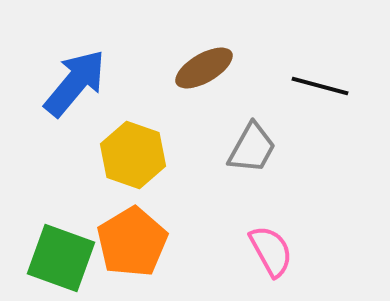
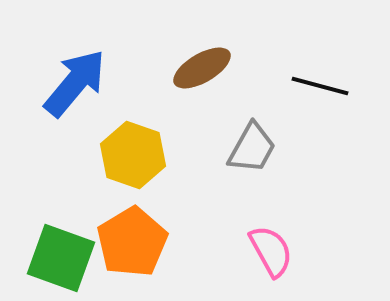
brown ellipse: moved 2 px left
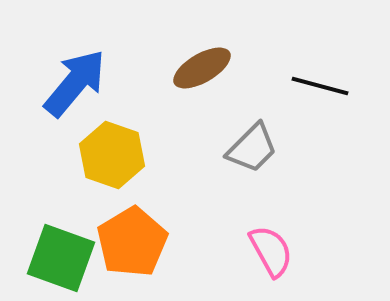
gray trapezoid: rotated 16 degrees clockwise
yellow hexagon: moved 21 px left
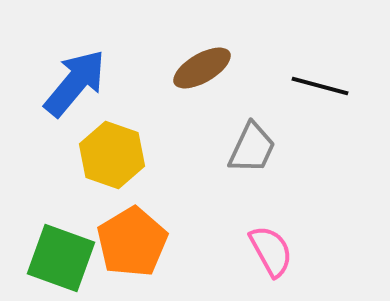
gray trapezoid: rotated 20 degrees counterclockwise
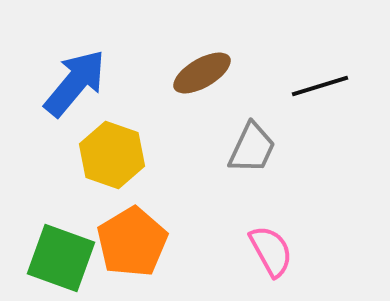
brown ellipse: moved 5 px down
black line: rotated 32 degrees counterclockwise
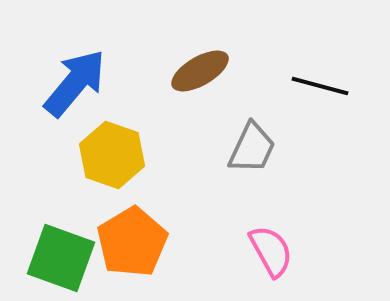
brown ellipse: moved 2 px left, 2 px up
black line: rotated 32 degrees clockwise
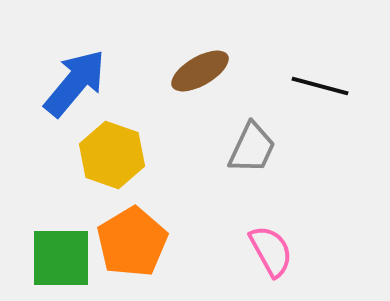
green square: rotated 20 degrees counterclockwise
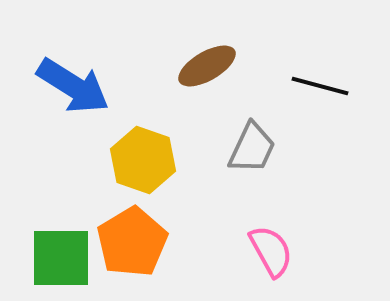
brown ellipse: moved 7 px right, 5 px up
blue arrow: moved 2 px left, 3 px down; rotated 82 degrees clockwise
yellow hexagon: moved 31 px right, 5 px down
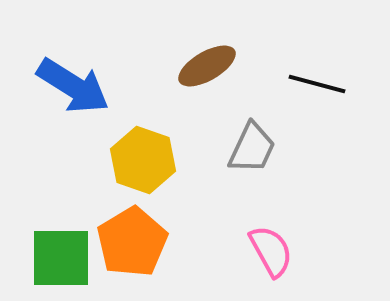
black line: moved 3 px left, 2 px up
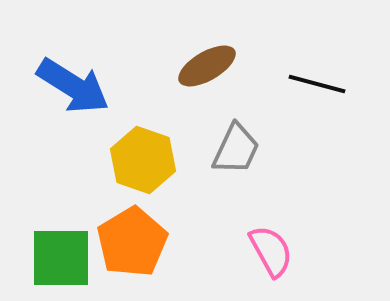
gray trapezoid: moved 16 px left, 1 px down
